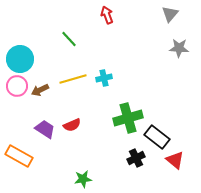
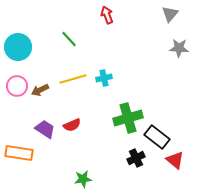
cyan circle: moved 2 px left, 12 px up
orange rectangle: moved 3 px up; rotated 20 degrees counterclockwise
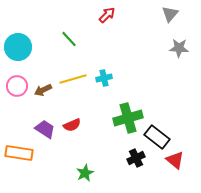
red arrow: rotated 66 degrees clockwise
brown arrow: moved 3 px right
green star: moved 2 px right, 6 px up; rotated 18 degrees counterclockwise
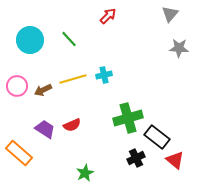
red arrow: moved 1 px right, 1 px down
cyan circle: moved 12 px right, 7 px up
cyan cross: moved 3 px up
orange rectangle: rotated 32 degrees clockwise
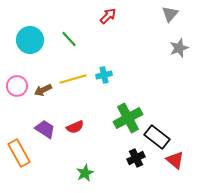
gray star: rotated 24 degrees counterclockwise
green cross: rotated 12 degrees counterclockwise
red semicircle: moved 3 px right, 2 px down
orange rectangle: rotated 20 degrees clockwise
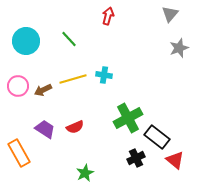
red arrow: rotated 30 degrees counterclockwise
cyan circle: moved 4 px left, 1 px down
cyan cross: rotated 21 degrees clockwise
pink circle: moved 1 px right
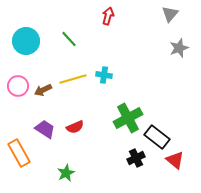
green star: moved 19 px left
